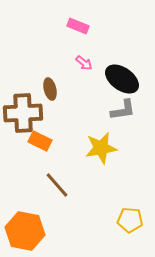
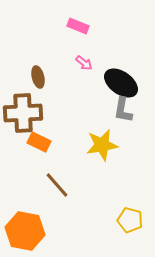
black ellipse: moved 1 px left, 4 px down
brown ellipse: moved 12 px left, 12 px up
gray L-shape: rotated 108 degrees clockwise
orange rectangle: moved 1 px left, 1 px down
yellow star: moved 1 px right, 3 px up
yellow pentagon: rotated 10 degrees clockwise
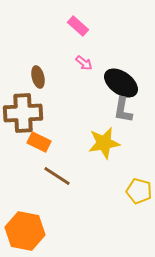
pink rectangle: rotated 20 degrees clockwise
yellow star: moved 2 px right, 2 px up
brown line: moved 9 px up; rotated 16 degrees counterclockwise
yellow pentagon: moved 9 px right, 29 px up
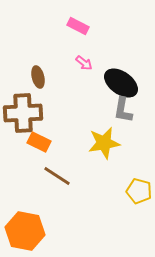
pink rectangle: rotated 15 degrees counterclockwise
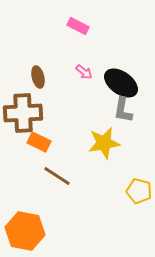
pink arrow: moved 9 px down
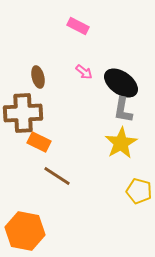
yellow star: moved 17 px right; rotated 20 degrees counterclockwise
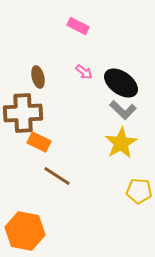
gray L-shape: rotated 56 degrees counterclockwise
yellow pentagon: rotated 10 degrees counterclockwise
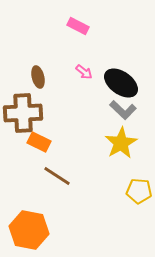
orange hexagon: moved 4 px right, 1 px up
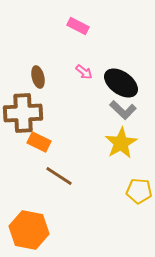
brown line: moved 2 px right
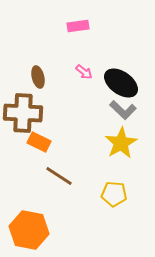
pink rectangle: rotated 35 degrees counterclockwise
brown cross: rotated 6 degrees clockwise
yellow pentagon: moved 25 px left, 3 px down
